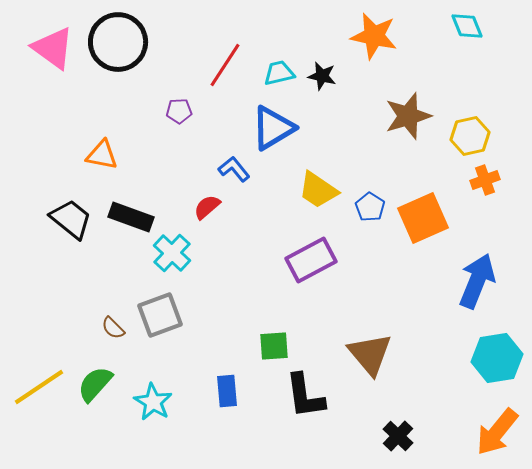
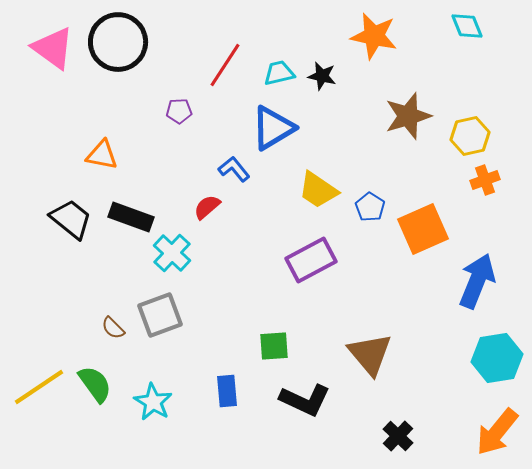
orange square: moved 11 px down
green semicircle: rotated 102 degrees clockwise
black L-shape: moved 4 px down; rotated 57 degrees counterclockwise
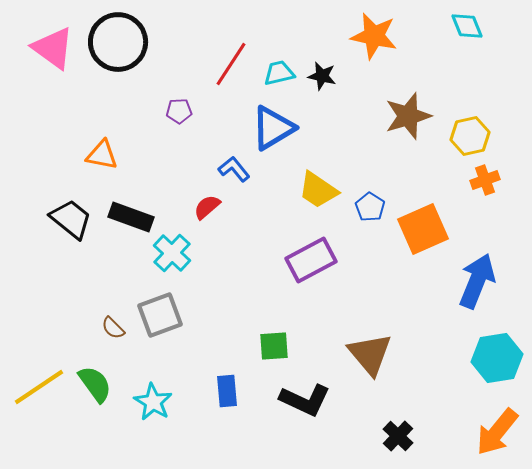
red line: moved 6 px right, 1 px up
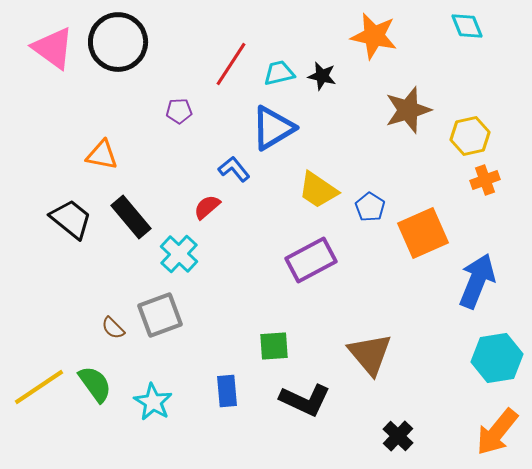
brown star: moved 6 px up
black rectangle: rotated 30 degrees clockwise
orange square: moved 4 px down
cyan cross: moved 7 px right, 1 px down
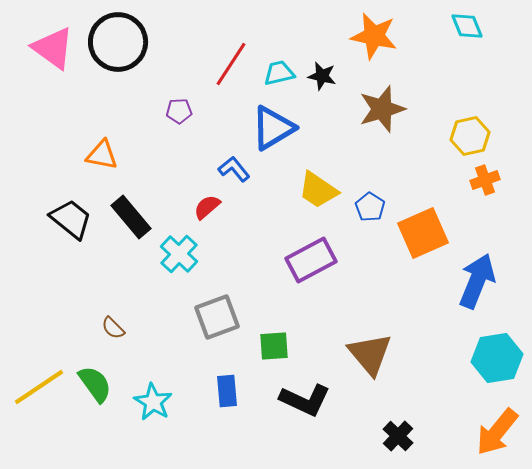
brown star: moved 26 px left, 1 px up
gray square: moved 57 px right, 2 px down
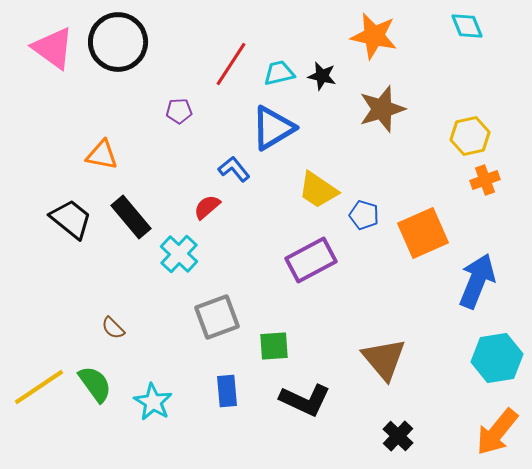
blue pentagon: moved 6 px left, 8 px down; rotated 16 degrees counterclockwise
brown triangle: moved 14 px right, 5 px down
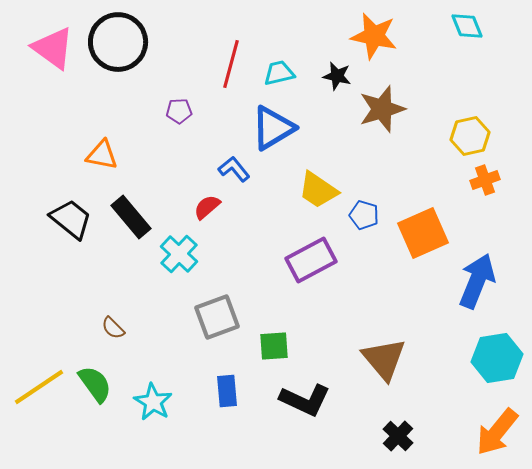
red line: rotated 18 degrees counterclockwise
black star: moved 15 px right
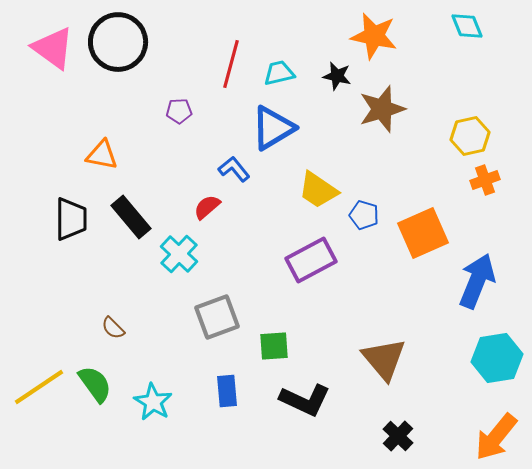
black trapezoid: rotated 51 degrees clockwise
orange arrow: moved 1 px left, 5 px down
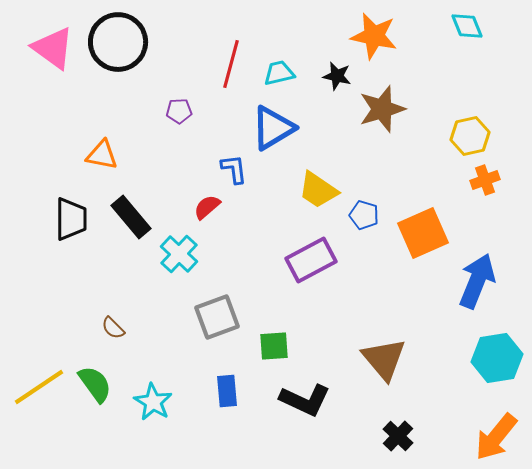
blue L-shape: rotated 32 degrees clockwise
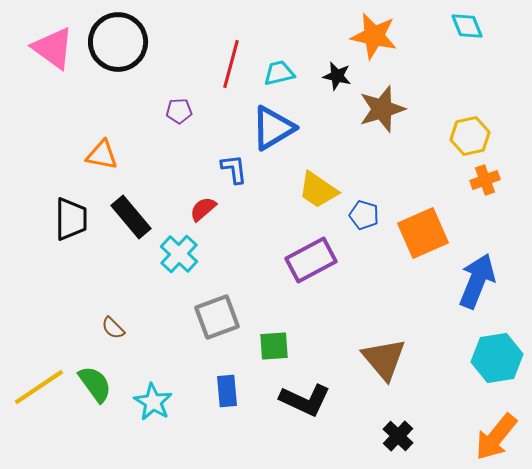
red semicircle: moved 4 px left, 2 px down
